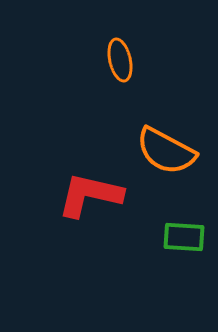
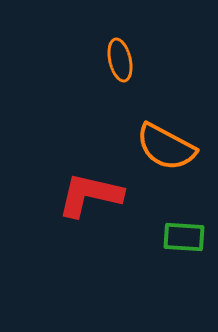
orange semicircle: moved 4 px up
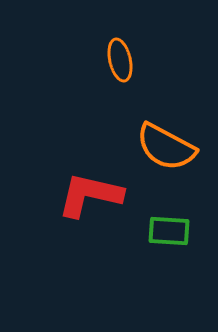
green rectangle: moved 15 px left, 6 px up
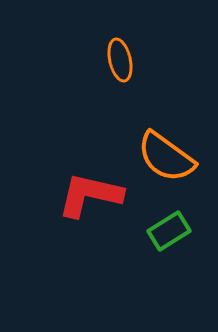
orange semicircle: moved 10 px down; rotated 8 degrees clockwise
green rectangle: rotated 36 degrees counterclockwise
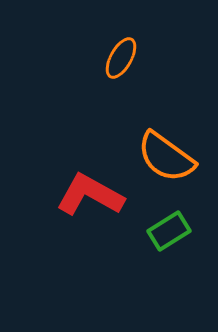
orange ellipse: moved 1 px right, 2 px up; rotated 42 degrees clockwise
red L-shape: rotated 16 degrees clockwise
